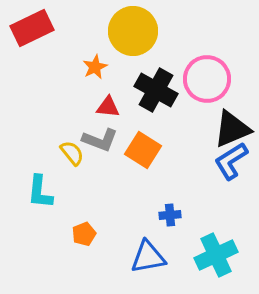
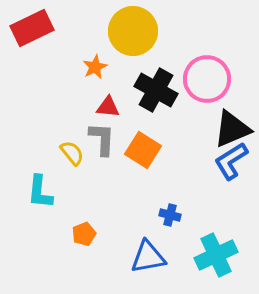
gray L-shape: moved 2 px right, 1 px up; rotated 108 degrees counterclockwise
blue cross: rotated 20 degrees clockwise
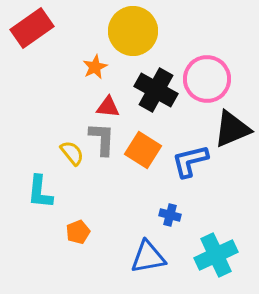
red rectangle: rotated 9 degrees counterclockwise
blue L-shape: moved 41 px left; rotated 18 degrees clockwise
orange pentagon: moved 6 px left, 2 px up
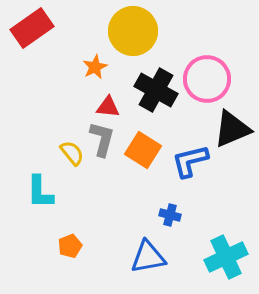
gray L-shape: rotated 12 degrees clockwise
cyan L-shape: rotated 6 degrees counterclockwise
orange pentagon: moved 8 px left, 14 px down
cyan cross: moved 10 px right, 2 px down
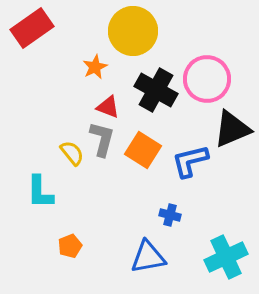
red triangle: rotated 15 degrees clockwise
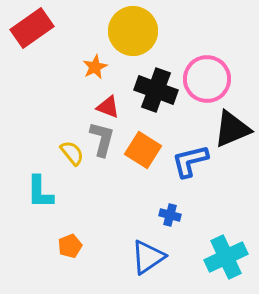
black cross: rotated 9 degrees counterclockwise
blue triangle: rotated 24 degrees counterclockwise
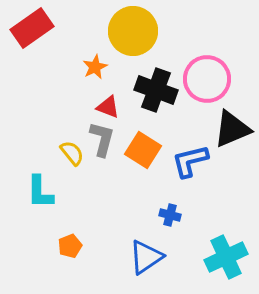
blue triangle: moved 2 px left
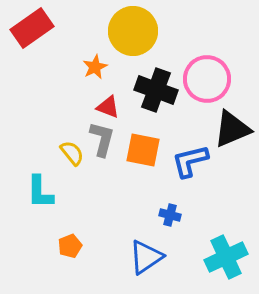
orange square: rotated 21 degrees counterclockwise
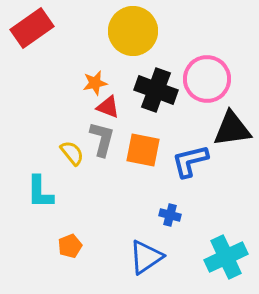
orange star: moved 16 px down; rotated 15 degrees clockwise
black triangle: rotated 15 degrees clockwise
